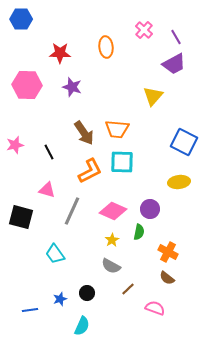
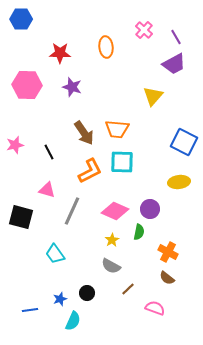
pink diamond: moved 2 px right
cyan semicircle: moved 9 px left, 5 px up
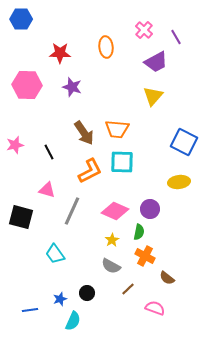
purple trapezoid: moved 18 px left, 2 px up
orange cross: moved 23 px left, 4 px down
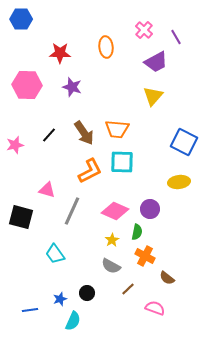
black line: moved 17 px up; rotated 70 degrees clockwise
green semicircle: moved 2 px left
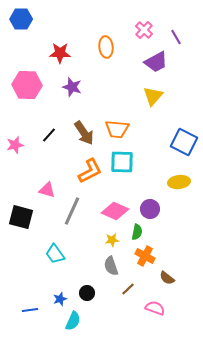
yellow star: rotated 24 degrees clockwise
gray semicircle: rotated 42 degrees clockwise
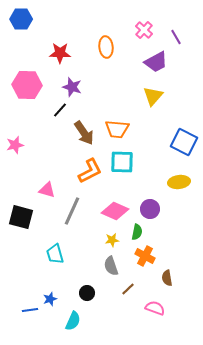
black line: moved 11 px right, 25 px up
cyan trapezoid: rotated 20 degrees clockwise
brown semicircle: rotated 42 degrees clockwise
blue star: moved 10 px left
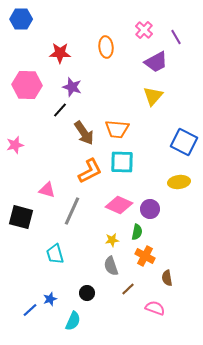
pink diamond: moved 4 px right, 6 px up
blue line: rotated 35 degrees counterclockwise
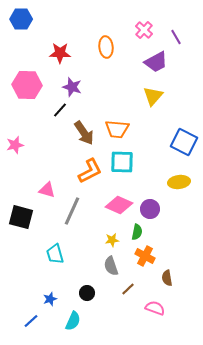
blue line: moved 1 px right, 11 px down
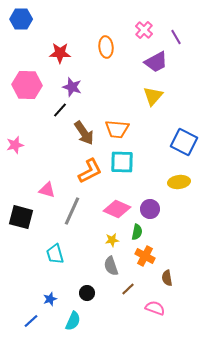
pink diamond: moved 2 px left, 4 px down
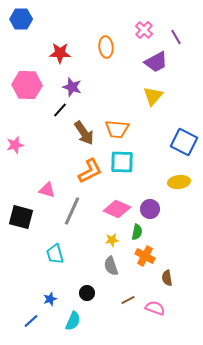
brown line: moved 11 px down; rotated 16 degrees clockwise
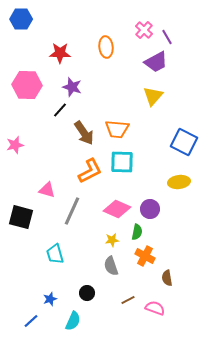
purple line: moved 9 px left
